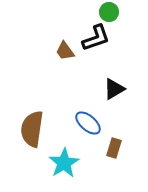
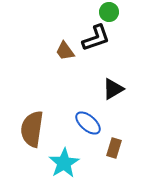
black triangle: moved 1 px left
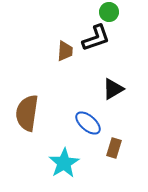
brown trapezoid: rotated 140 degrees counterclockwise
brown semicircle: moved 5 px left, 16 px up
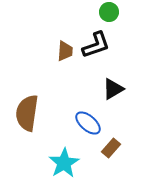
black L-shape: moved 7 px down
brown rectangle: moved 3 px left; rotated 24 degrees clockwise
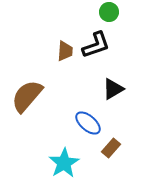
brown semicircle: moved 17 px up; rotated 33 degrees clockwise
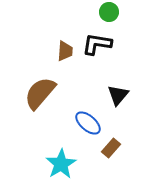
black L-shape: moved 1 px right, 1 px up; rotated 152 degrees counterclockwise
black triangle: moved 5 px right, 6 px down; rotated 20 degrees counterclockwise
brown semicircle: moved 13 px right, 3 px up
cyan star: moved 3 px left, 1 px down
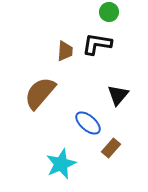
cyan star: rotated 8 degrees clockwise
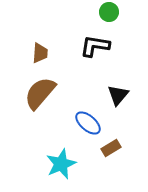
black L-shape: moved 2 px left, 2 px down
brown trapezoid: moved 25 px left, 2 px down
brown rectangle: rotated 18 degrees clockwise
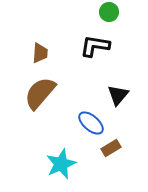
blue ellipse: moved 3 px right
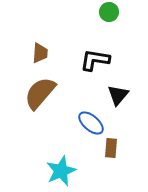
black L-shape: moved 14 px down
brown rectangle: rotated 54 degrees counterclockwise
cyan star: moved 7 px down
